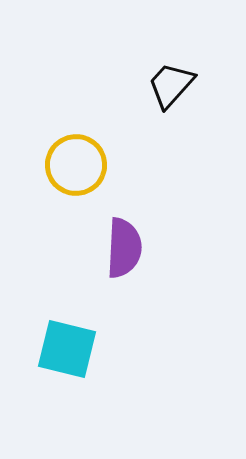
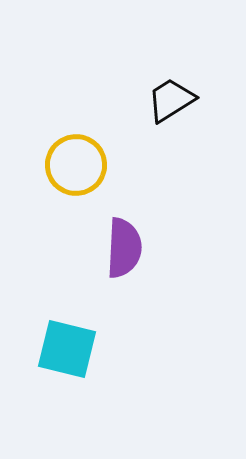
black trapezoid: moved 15 px down; rotated 16 degrees clockwise
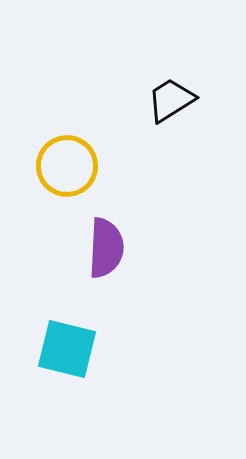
yellow circle: moved 9 px left, 1 px down
purple semicircle: moved 18 px left
